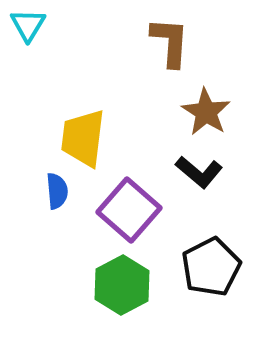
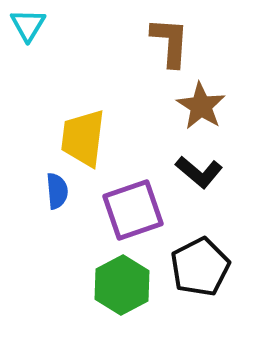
brown star: moved 5 px left, 6 px up
purple square: moved 4 px right; rotated 30 degrees clockwise
black pentagon: moved 11 px left
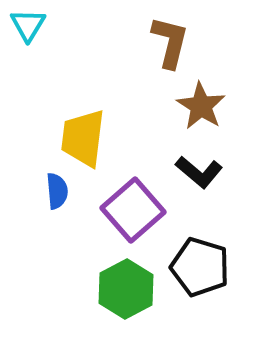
brown L-shape: rotated 10 degrees clockwise
purple square: rotated 22 degrees counterclockwise
black pentagon: rotated 28 degrees counterclockwise
green hexagon: moved 4 px right, 4 px down
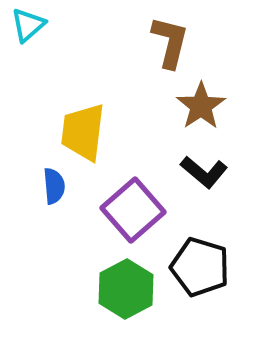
cyan triangle: rotated 18 degrees clockwise
brown star: rotated 6 degrees clockwise
yellow trapezoid: moved 6 px up
black L-shape: moved 5 px right
blue semicircle: moved 3 px left, 5 px up
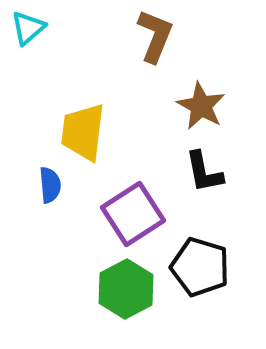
cyan triangle: moved 3 px down
brown L-shape: moved 15 px left, 6 px up; rotated 8 degrees clockwise
brown star: rotated 9 degrees counterclockwise
black L-shape: rotated 39 degrees clockwise
blue semicircle: moved 4 px left, 1 px up
purple square: moved 4 px down; rotated 8 degrees clockwise
